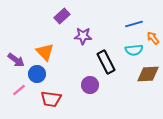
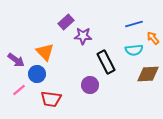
purple rectangle: moved 4 px right, 6 px down
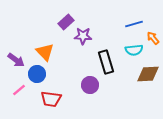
black rectangle: rotated 10 degrees clockwise
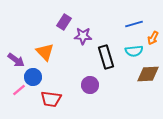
purple rectangle: moved 2 px left; rotated 14 degrees counterclockwise
orange arrow: rotated 112 degrees counterclockwise
cyan semicircle: moved 1 px down
black rectangle: moved 5 px up
blue circle: moved 4 px left, 3 px down
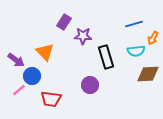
cyan semicircle: moved 2 px right
blue circle: moved 1 px left, 1 px up
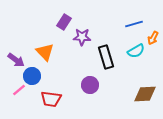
purple star: moved 1 px left, 1 px down
cyan semicircle: rotated 24 degrees counterclockwise
brown diamond: moved 3 px left, 20 px down
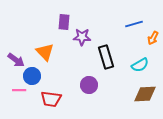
purple rectangle: rotated 28 degrees counterclockwise
cyan semicircle: moved 4 px right, 14 px down
purple circle: moved 1 px left
pink line: rotated 40 degrees clockwise
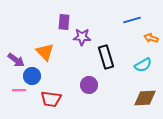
blue line: moved 2 px left, 4 px up
orange arrow: moved 2 px left; rotated 80 degrees clockwise
cyan semicircle: moved 3 px right
brown diamond: moved 4 px down
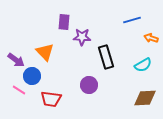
pink line: rotated 32 degrees clockwise
